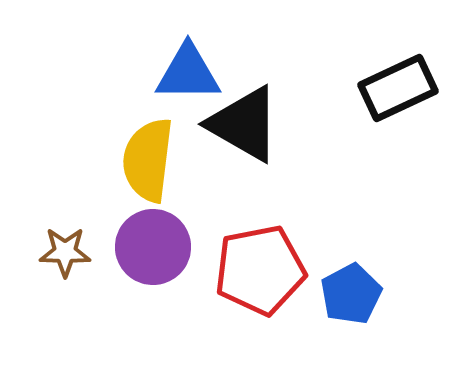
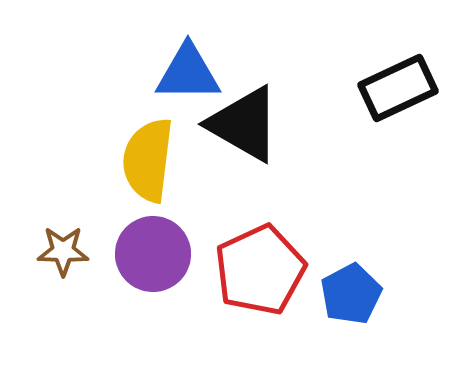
purple circle: moved 7 px down
brown star: moved 2 px left, 1 px up
red pentagon: rotated 14 degrees counterclockwise
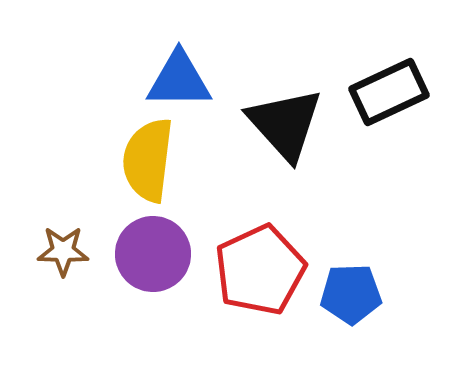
blue triangle: moved 9 px left, 7 px down
black rectangle: moved 9 px left, 4 px down
black triangle: moved 41 px right; rotated 18 degrees clockwise
blue pentagon: rotated 26 degrees clockwise
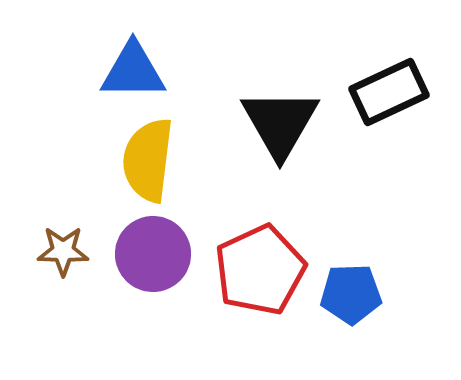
blue triangle: moved 46 px left, 9 px up
black triangle: moved 5 px left, 1 px up; rotated 12 degrees clockwise
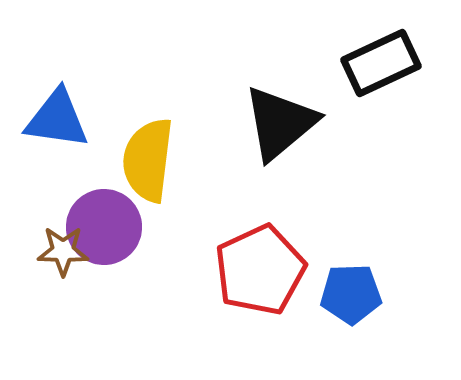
blue triangle: moved 76 px left, 48 px down; rotated 8 degrees clockwise
black rectangle: moved 8 px left, 29 px up
black triangle: rotated 20 degrees clockwise
purple circle: moved 49 px left, 27 px up
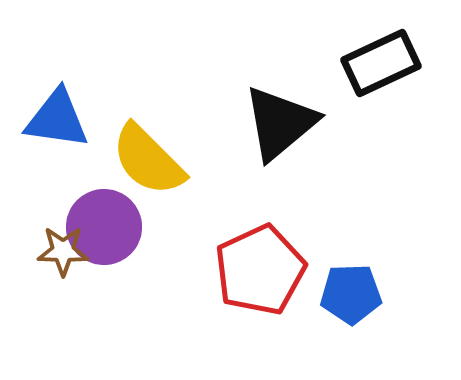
yellow semicircle: rotated 52 degrees counterclockwise
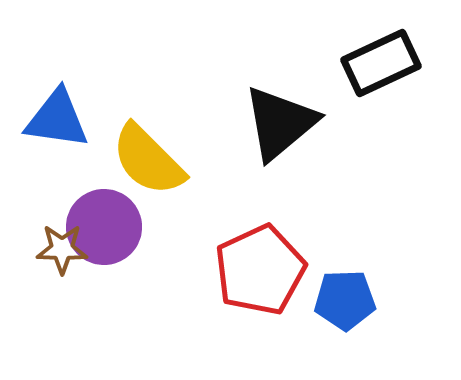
brown star: moved 1 px left, 2 px up
blue pentagon: moved 6 px left, 6 px down
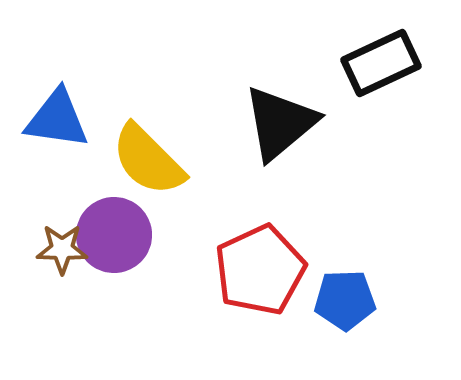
purple circle: moved 10 px right, 8 px down
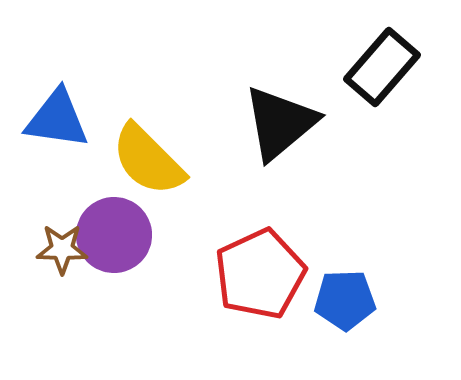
black rectangle: moved 1 px right, 4 px down; rotated 24 degrees counterclockwise
red pentagon: moved 4 px down
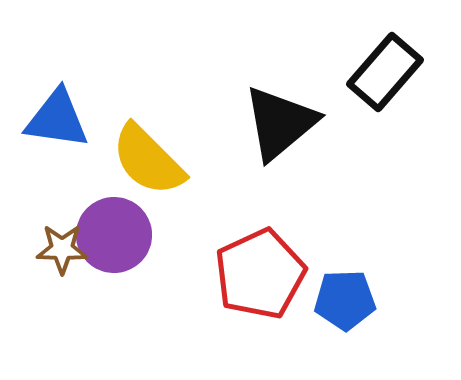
black rectangle: moved 3 px right, 5 px down
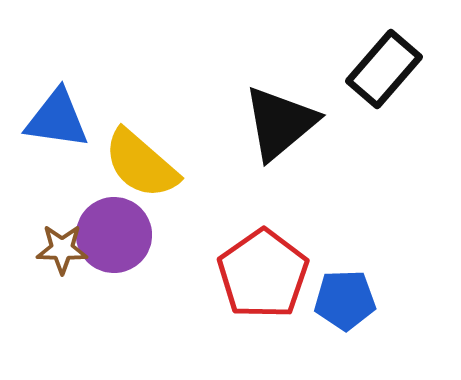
black rectangle: moved 1 px left, 3 px up
yellow semicircle: moved 7 px left, 4 px down; rotated 4 degrees counterclockwise
red pentagon: moved 3 px right; rotated 10 degrees counterclockwise
